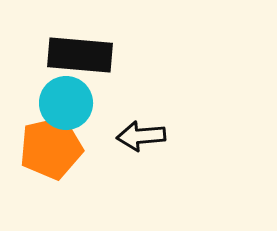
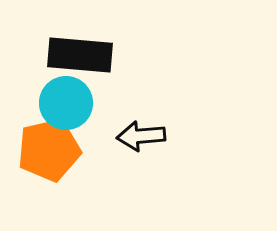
orange pentagon: moved 2 px left, 2 px down
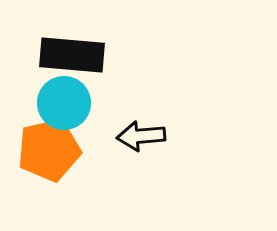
black rectangle: moved 8 px left
cyan circle: moved 2 px left
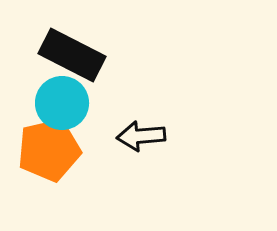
black rectangle: rotated 22 degrees clockwise
cyan circle: moved 2 px left
